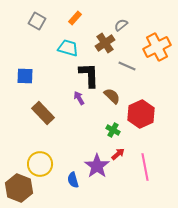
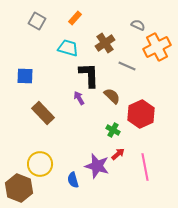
gray semicircle: moved 17 px right; rotated 64 degrees clockwise
purple star: rotated 20 degrees counterclockwise
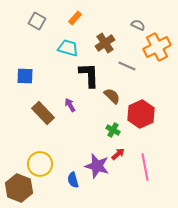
purple arrow: moved 9 px left, 7 px down
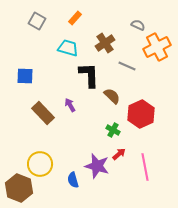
red arrow: moved 1 px right
